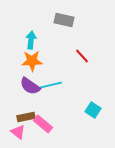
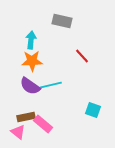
gray rectangle: moved 2 px left, 1 px down
cyan square: rotated 14 degrees counterclockwise
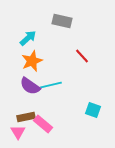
cyan arrow: moved 3 px left, 2 px up; rotated 42 degrees clockwise
orange star: rotated 20 degrees counterclockwise
pink triangle: rotated 21 degrees clockwise
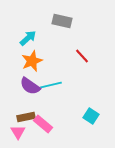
cyan square: moved 2 px left, 6 px down; rotated 14 degrees clockwise
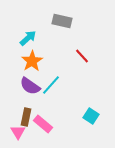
orange star: rotated 10 degrees counterclockwise
cyan line: rotated 35 degrees counterclockwise
brown rectangle: rotated 66 degrees counterclockwise
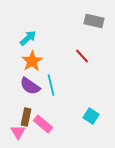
gray rectangle: moved 32 px right
cyan line: rotated 55 degrees counterclockwise
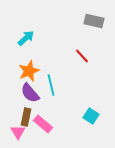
cyan arrow: moved 2 px left
orange star: moved 3 px left, 10 px down; rotated 10 degrees clockwise
purple semicircle: moved 7 px down; rotated 15 degrees clockwise
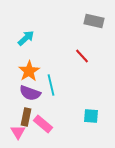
orange star: rotated 10 degrees counterclockwise
purple semicircle: rotated 30 degrees counterclockwise
cyan square: rotated 28 degrees counterclockwise
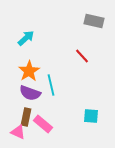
pink triangle: rotated 35 degrees counterclockwise
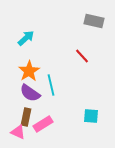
purple semicircle: rotated 15 degrees clockwise
pink rectangle: rotated 72 degrees counterclockwise
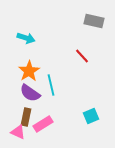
cyan arrow: rotated 60 degrees clockwise
cyan square: rotated 28 degrees counterclockwise
